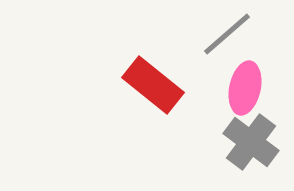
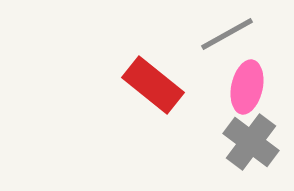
gray line: rotated 12 degrees clockwise
pink ellipse: moved 2 px right, 1 px up
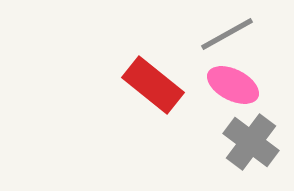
pink ellipse: moved 14 px left, 2 px up; rotated 75 degrees counterclockwise
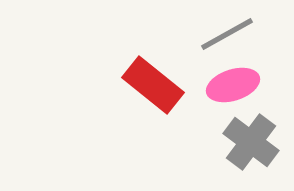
pink ellipse: rotated 45 degrees counterclockwise
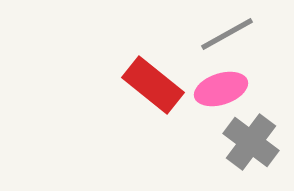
pink ellipse: moved 12 px left, 4 px down
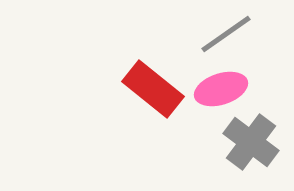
gray line: moved 1 px left; rotated 6 degrees counterclockwise
red rectangle: moved 4 px down
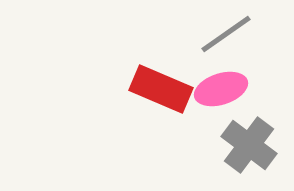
red rectangle: moved 8 px right; rotated 16 degrees counterclockwise
gray cross: moved 2 px left, 3 px down
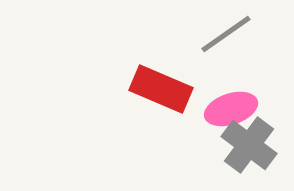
pink ellipse: moved 10 px right, 20 px down
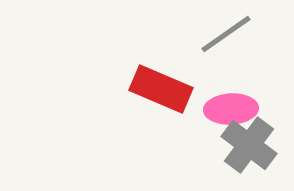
pink ellipse: rotated 15 degrees clockwise
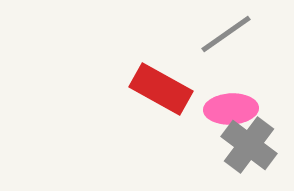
red rectangle: rotated 6 degrees clockwise
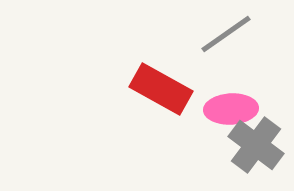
gray cross: moved 7 px right
